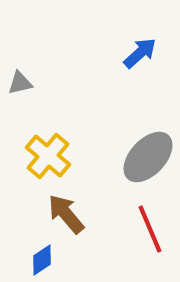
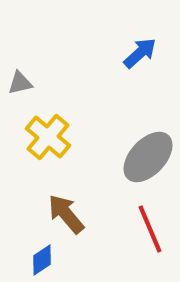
yellow cross: moved 19 px up
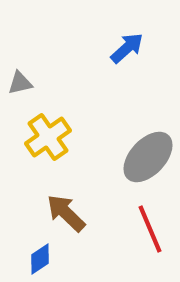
blue arrow: moved 13 px left, 5 px up
yellow cross: rotated 15 degrees clockwise
brown arrow: moved 1 px up; rotated 6 degrees counterclockwise
blue diamond: moved 2 px left, 1 px up
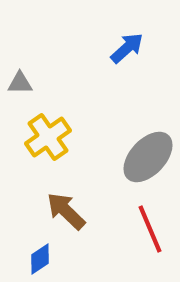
gray triangle: rotated 12 degrees clockwise
brown arrow: moved 2 px up
